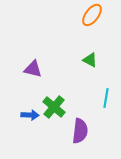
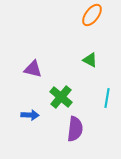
cyan line: moved 1 px right
green cross: moved 7 px right, 10 px up
purple semicircle: moved 5 px left, 2 px up
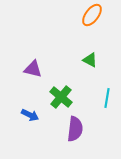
blue arrow: rotated 24 degrees clockwise
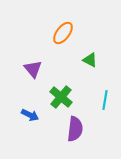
orange ellipse: moved 29 px left, 18 px down
purple triangle: rotated 36 degrees clockwise
cyan line: moved 2 px left, 2 px down
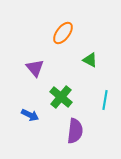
purple triangle: moved 2 px right, 1 px up
purple semicircle: moved 2 px down
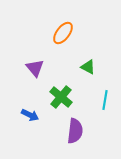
green triangle: moved 2 px left, 7 px down
